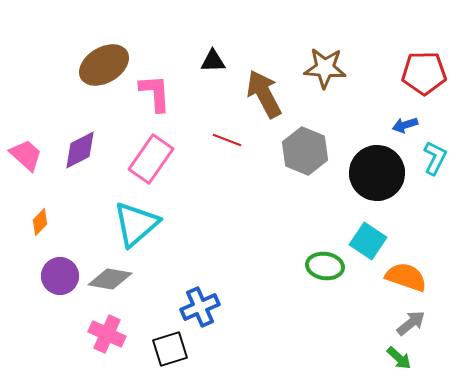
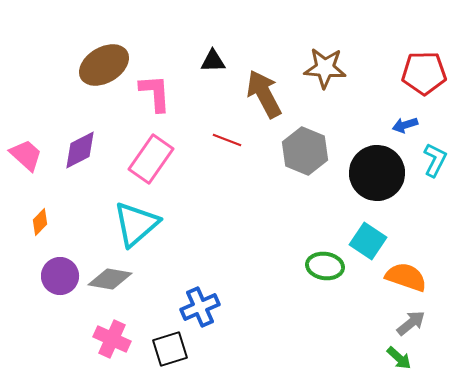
cyan L-shape: moved 2 px down
pink cross: moved 5 px right, 5 px down
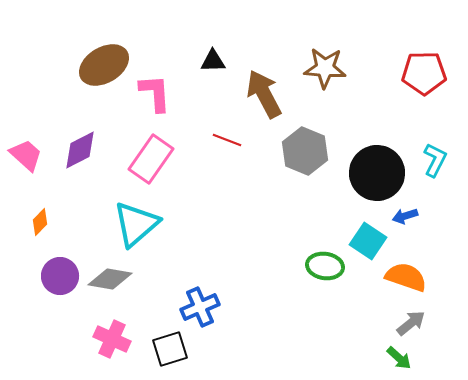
blue arrow: moved 91 px down
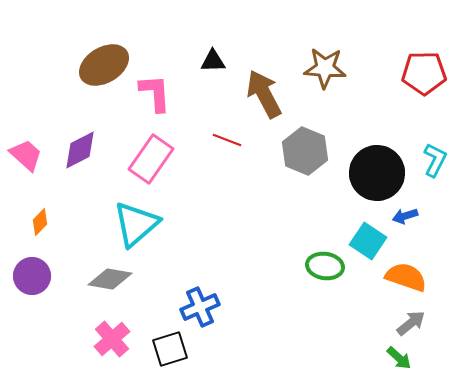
purple circle: moved 28 px left
pink cross: rotated 24 degrees clockwise
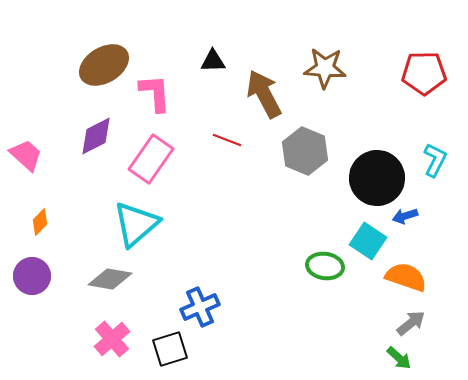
purple diamond: moved 16 px right, 14 px up
black circle: moved 5 px down
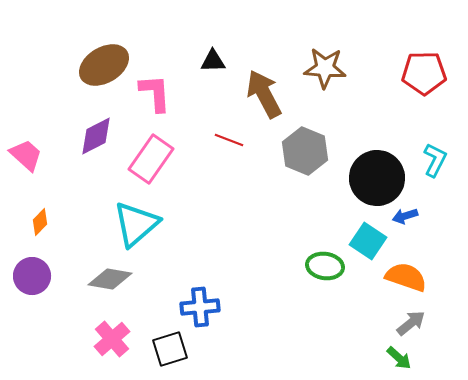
red line: moved 2 px right
blue cross: rotated 18 degrees clockwise
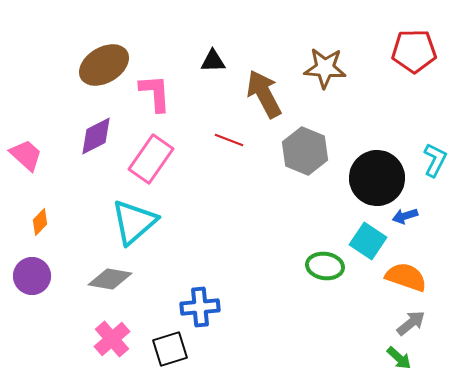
red pentagon: moved 10 px left, 22 px up
cyan triangle: moved 2 px left, 2 px up
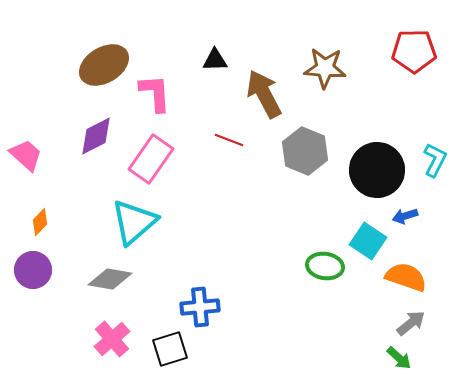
black triangle: moved 2 px right, 1 px up
black circle: moved 8 px up
purple circle: moved 1 px right, 6 px up
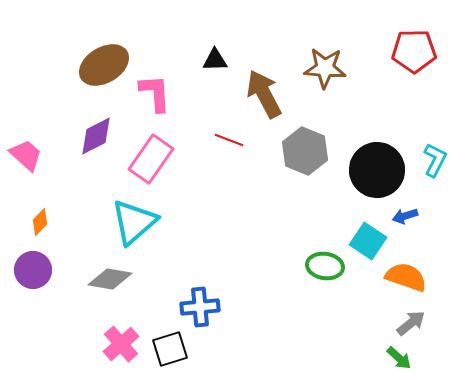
pink cross: moved 9 px right, 5 px down
